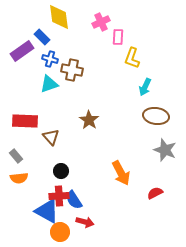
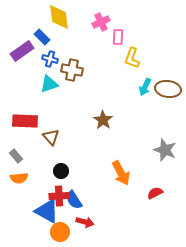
brown ellipse: moved 12 px right, 27 px up
brown star: moved 14 px right
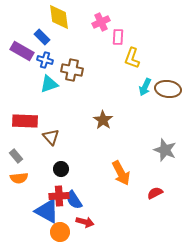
purple rectangle: rotated 65 degrees clockwise
blue cross: moved 5 px left, 1 px down
black circle: moved 2 px up
